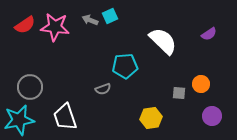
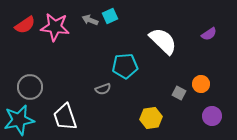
gray square: rotated 24 degrees clockwise
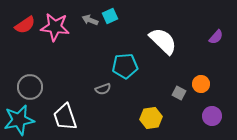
purple semicircle: moved 7 px right, 3 px down; rotated 14 degrees counterclockwise
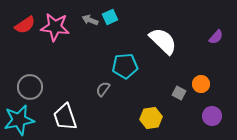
cyan square: moved 1 px down
gray semicircle: rotated 147 degrees clockwise
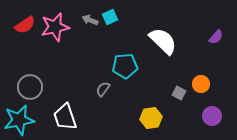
pink star: rotated 20 degrees counterclockwise
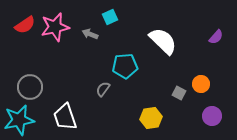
gray arrow: moved 14 px down
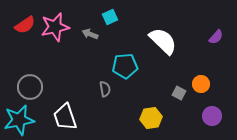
gray semicircle: moved 2 px right; rotated 133 degrees clockwise
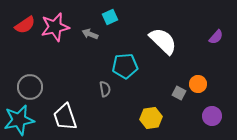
orange circle: moved 3 px left
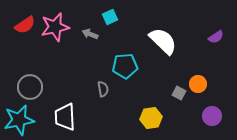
purple semicircle: rotated 14 degrees clockwise
gray semicircle: moved 2 px left
white trapezoid: rotated 16 degrees clockwise
